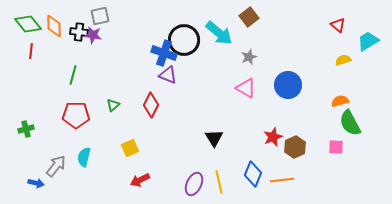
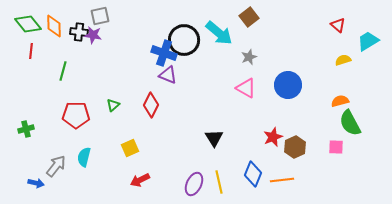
green line: moved 10 px left, 4 px up
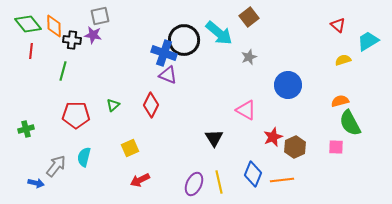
black cross: moved 7 px left, 8 px down
pink triangle: moved 22 px down
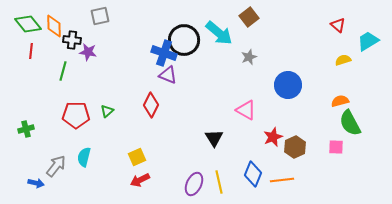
purple star: moved 5 px left, 17 px down
green triangle: moved 6 px left, 6 px down
yellow square: moved 7 px right, 9 px down
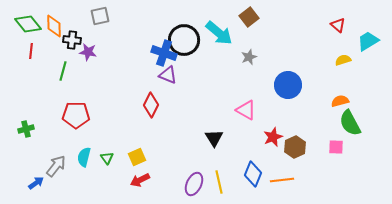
green triangle: moved 47 px down; rotated 24 degrees counterclockwise
blue arrow: rotated 49 degrees counterclockwise
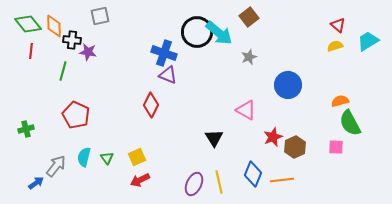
black circle: moved 13 px right, 8 px up
yellow semicircle: moved 8 px left, 14 px up
red pentagon: rotated 24 degrees clockwise
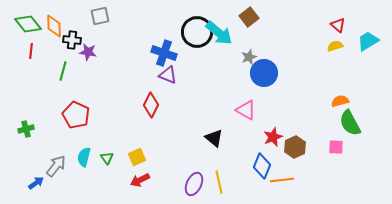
blue circle: moved 24 px left, 12 px up
black triangle: rotated 18 degrees counterclockwise
blue diamond: moved 9 px right, 8 px up
